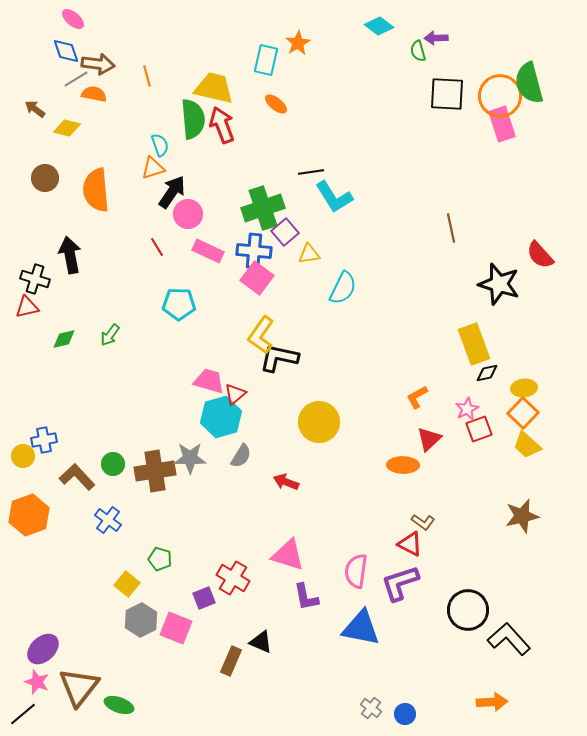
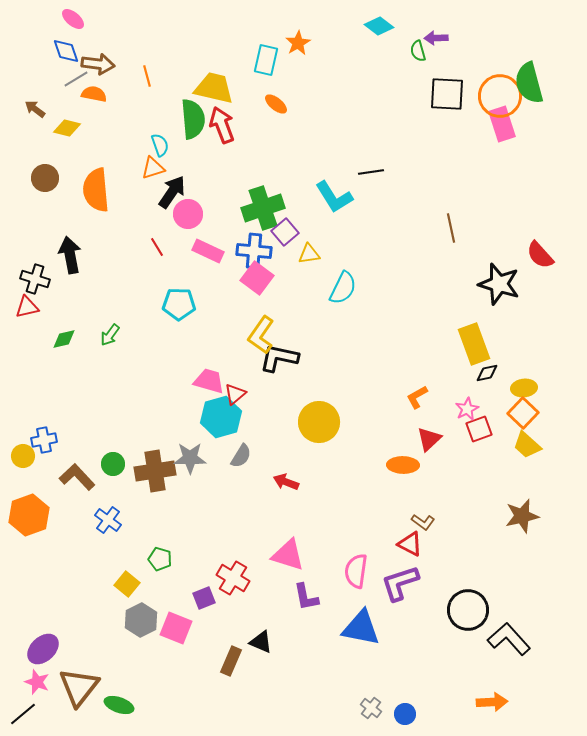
black line at (311, 172): moved 60 px right
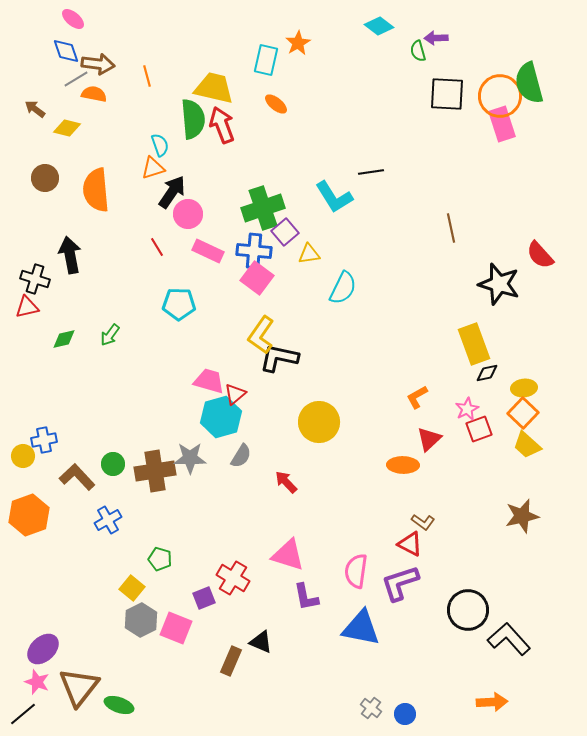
red arrow at (286, 482): rotated 25 degrees clockwise
blue cross at (108, 520): rotated 24 degrees clockwise
yellow square at (127, 584): moved 5 px right, 4 px down
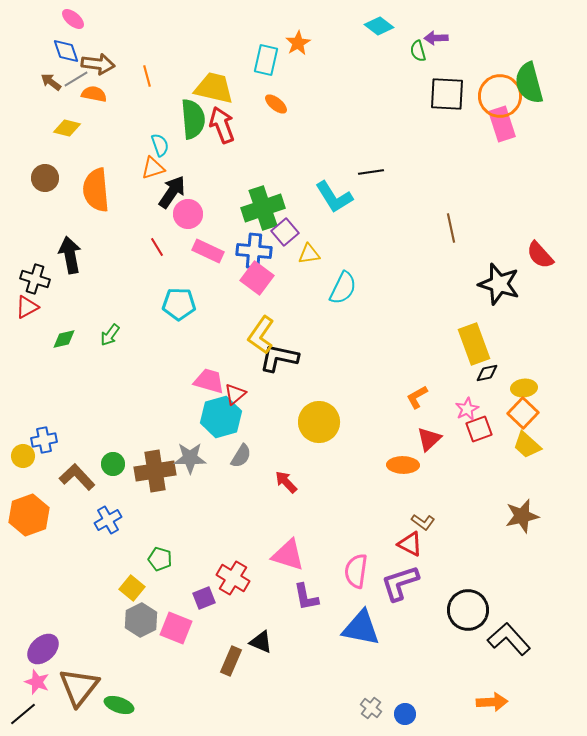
brown arrow at (35, 109): moved 16 px right, 27 px up
red triangle at (27, 307): rotated 15 degrees counterclockwise
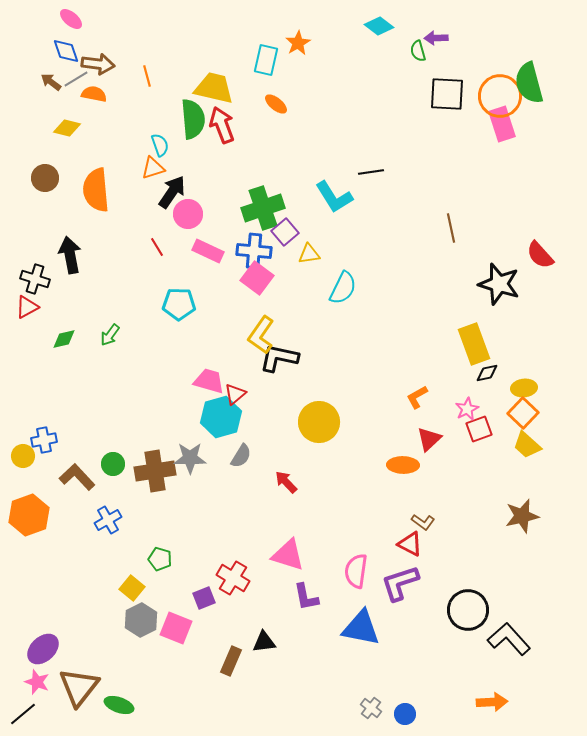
pink ellipse at (73, 19): moved 2 px left
black triangle at (261, 642): moved 3 px right; rotated 30 degrees counterclockwise
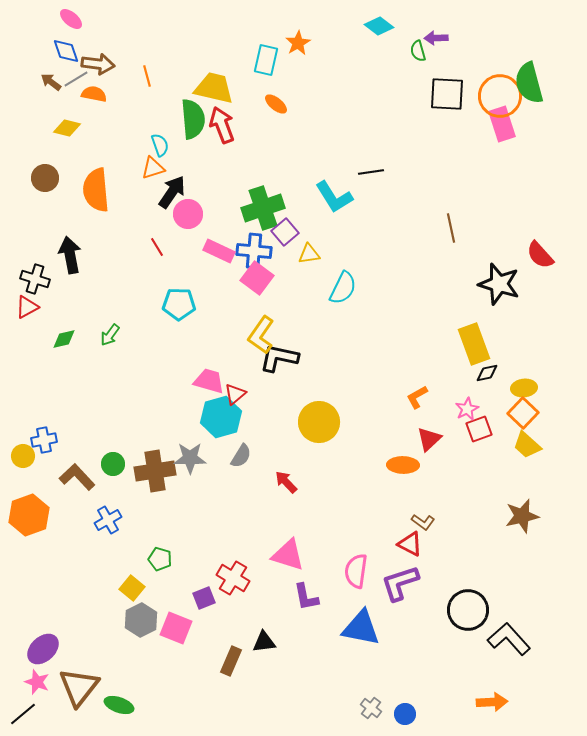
pink rectangle at (208, 251): moved 11 px right
